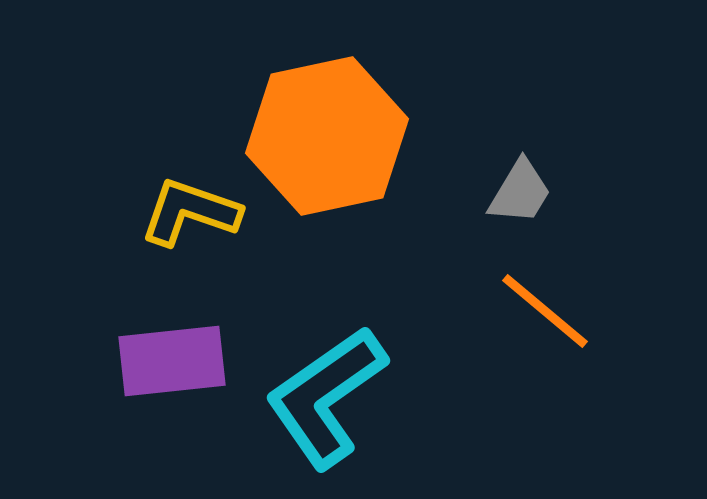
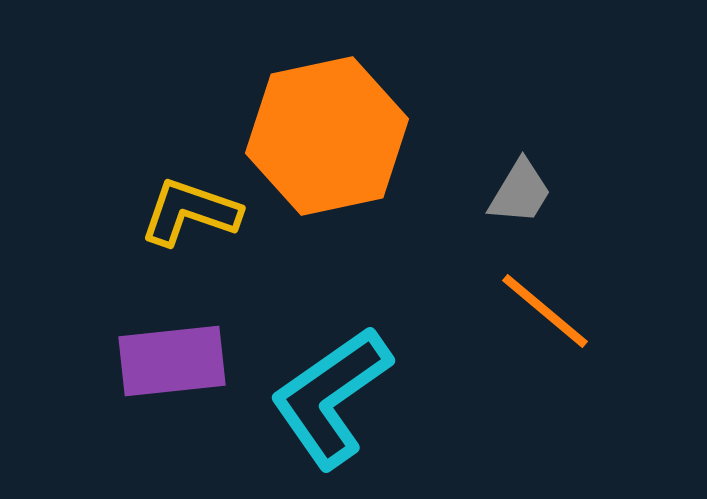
cyan L-shape: moved 5 px right
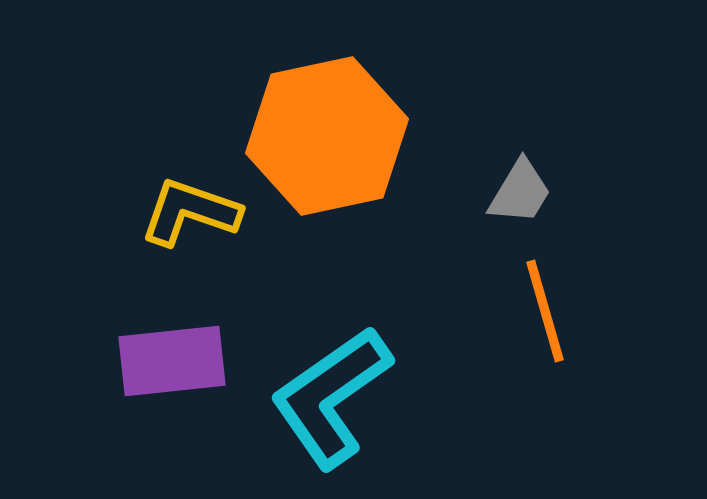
orange line: rotated 34 degrees clockwise
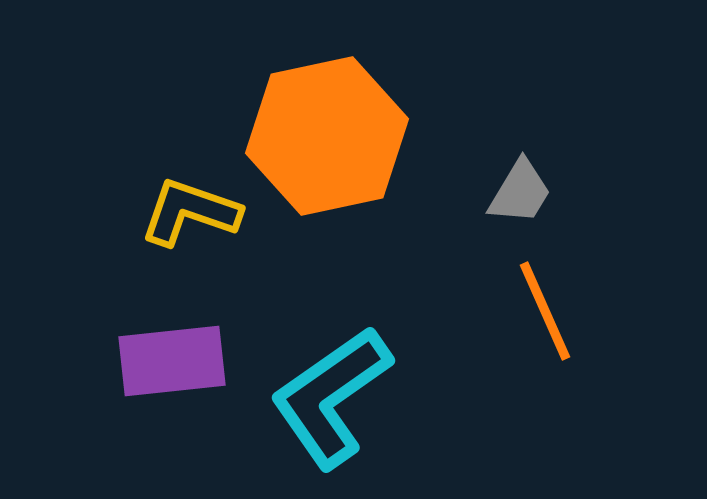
orange line: rotated 8 degrees counterclockwise
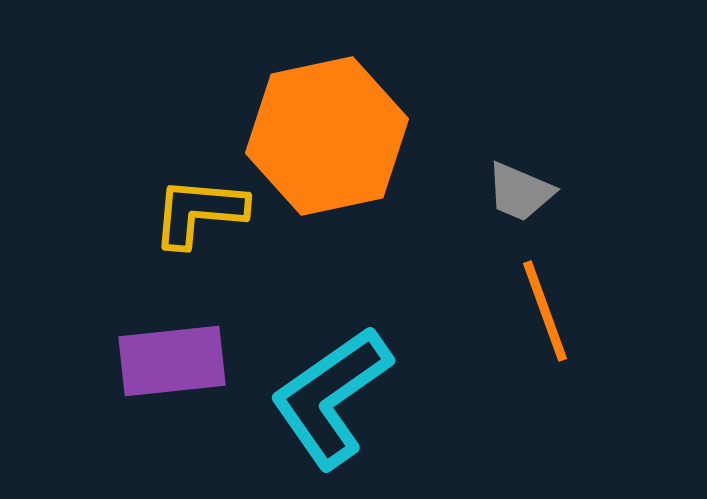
gray trapezoid: rotated 82 degrees clockwise
yellow L-shape: moved 9 px right; rotated 14 degrees counterclockwise
orange line: rotated 4 degrees clockwise
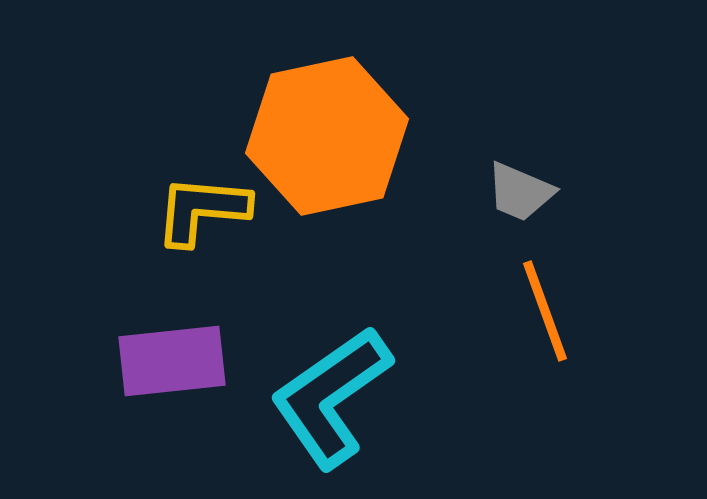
yellow L-shape: moved 3 px right, 2 px up
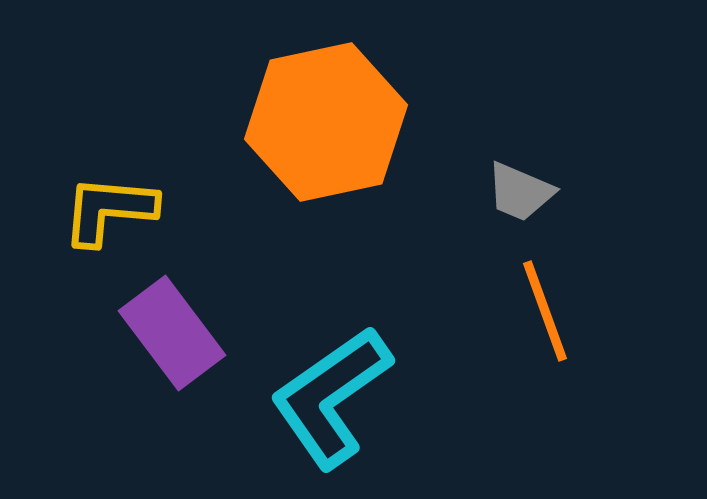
orange hexagon: moved 1 px left, 14 px up
yellow L-shape: moved 93 px left
purple rectangle: moved 28 px up; rotated 59 degrees clockwise
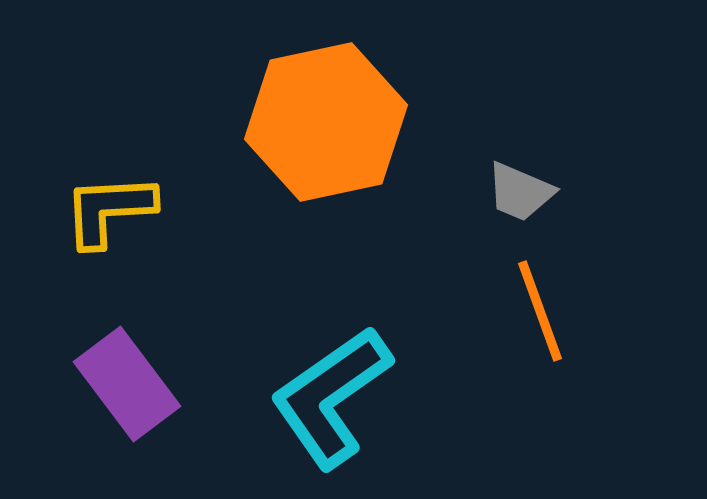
yellow L-shape: rotated 8 degrees counterclockwise
orange line: moved 5 px left
purple rectangle: moved 45 px left, 51 px down
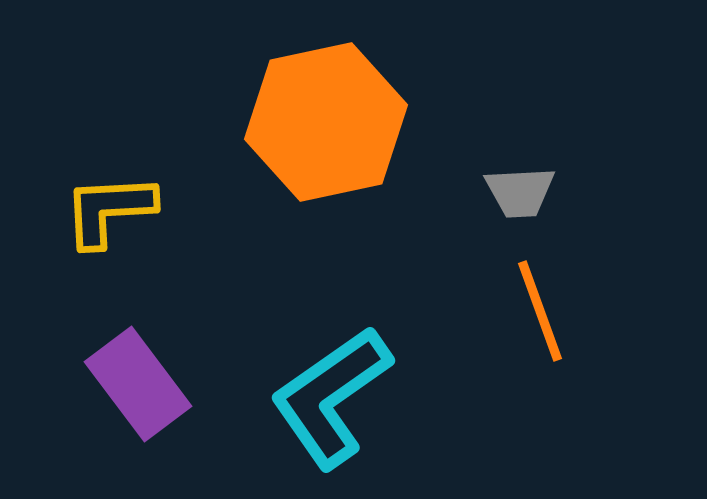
gray trapezoid: rotated 26 degrees counterclockwise
purple rectangle: moved 11 px right
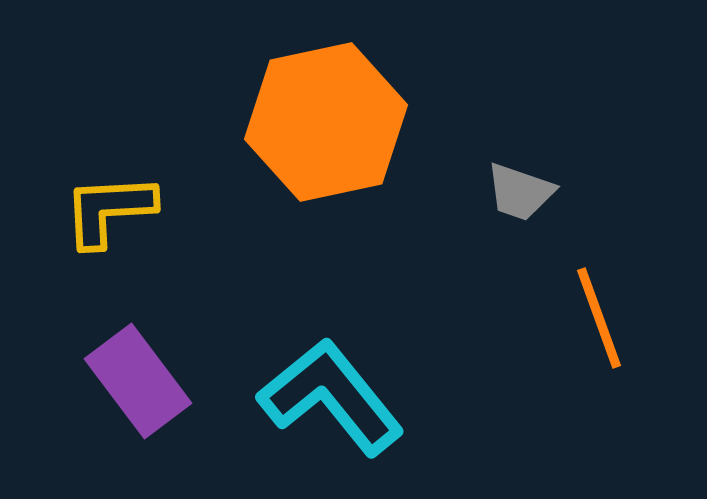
gray trapezoid: rotated 22 degrees clockwise
orange line: moved 59 px right, 7 px down
purple rectangle: moved 3 px up
cyan L-shape: rotated 86 degrees clockwise
